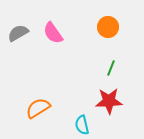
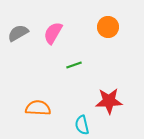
pink semicircle: rotated 65 degrees clockwise
green line: moved 37 px left, 3 px up; rotated 49 degrees clockwise
orange semicircle: rotated 35 degrees clockwise
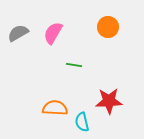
green line: rotated 28 degrees clockwise
orange semicircle: moved 17 px right
cyan semicircle: moved 3 px up
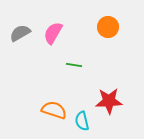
gray semicircle: moved 2 px right
orange semicircle: moved 1 px left, 2 px down; rotated 15 degrees clockwise
cyan semicircle: moved 1 px up
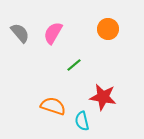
orange circle: moved 2 px down
gray semicircle: rotated 80 degrees clockwise
green line: rotated 49 degrees counterclockwise
red star: moved 6 px left, 4 px up; rotated 12 degrees clockwise
orange semicircle: moved 1 px left, 4 px up
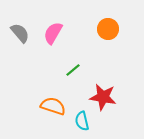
green line: moved 1 px left, 5 px down
